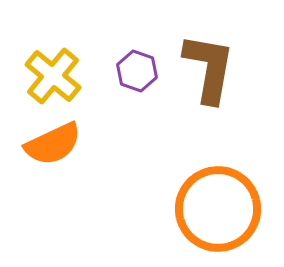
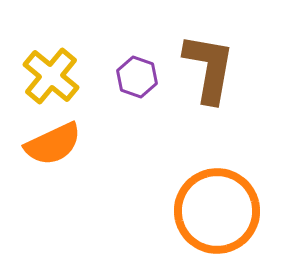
purple hexagon: moved 6 px down
yellow cross: moved 2 px left
orange circle: moved 1 px left, 2 px down
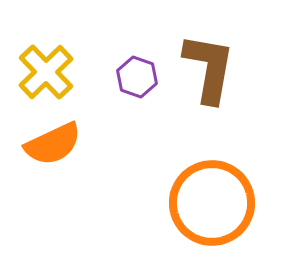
yellow cross: moved 5 px left, 4 px up; rotated 6 degrees clockwise
orange circle: moved 5 px left, 8 px up
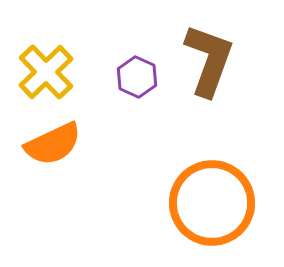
brown L-shape: moved 8 px up; rotated 10 degrees clockwise
purple hexagon: rotated 6 degrees clockwise
